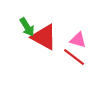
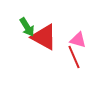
red line: rotated 30 degrees clockwise
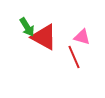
pink triangle: moved 4 px right, 3 px up
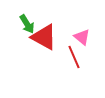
green arrow: moved 3 px up
pink triangle: rotated 24 degrees clockwise
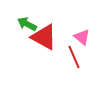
green arrow: rotated 150 degrees clockwise
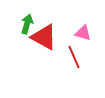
green arrow: rotated 78 degrees clockwise
pink triangle: moved 1 px right, 4 px up; rotated 24 degrees counterclockwise
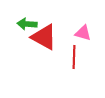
green arrow: rotated 102 degrees counterclockwise
red line: rotated 25 degrees clockwise
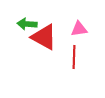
pink triangle: moved 4 px left, 4 px up; rotated 24 degrees counterclockwise
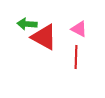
pink triangle: rotated 36 degrees clockwise
red line: moved 2 px right
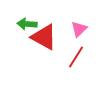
pink triangle: rotated 48 degrees clockwise
red line: rotated 30 degrees clockwise
